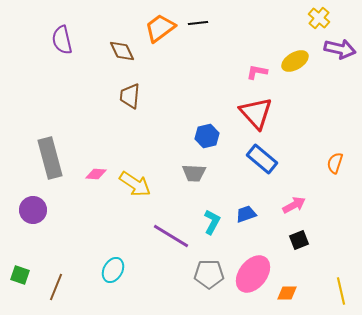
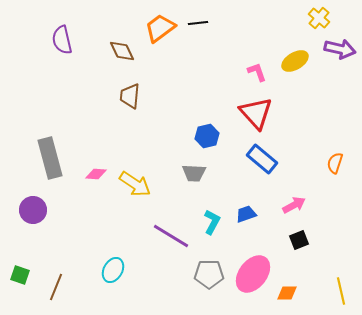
pink L-shape: rotated 60 degrees clockwise
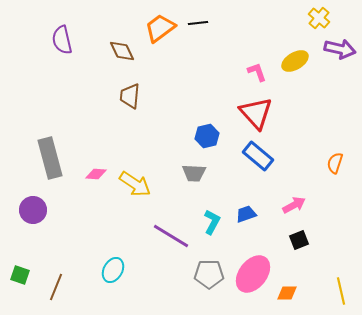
blue rectangle: moved 4 px left, 3 px up
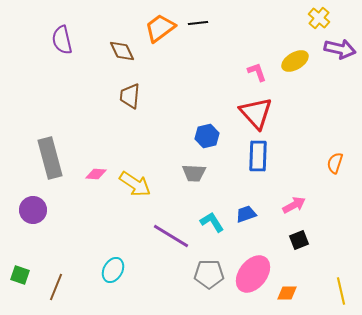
blue rectangle: rotated 52 degrees clockwise
cyan L-shape: rotated 60 degrees counterclockwise
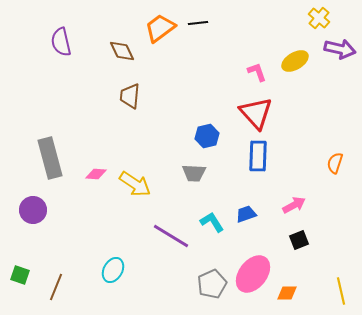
purple semicircle: moved 1 px left, 2 px down
gray pentagon: moved 3 px right, 10 px down; rotated 24 degrees counterclockwise
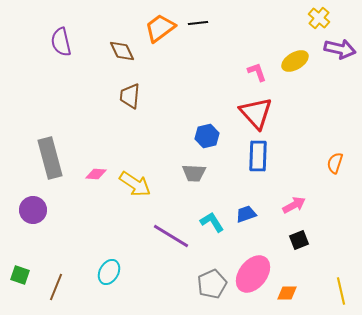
cyan ellipse: moved 4 px left, 2 px down
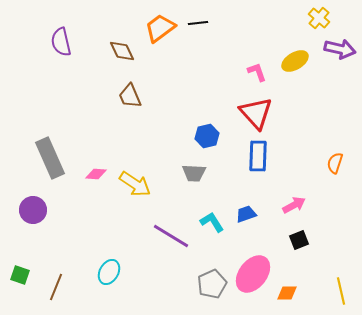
brown trapezoid: rotated 28 degrees counterclockwise
gray rectangle: rotated 9 degrees counterclockwise
